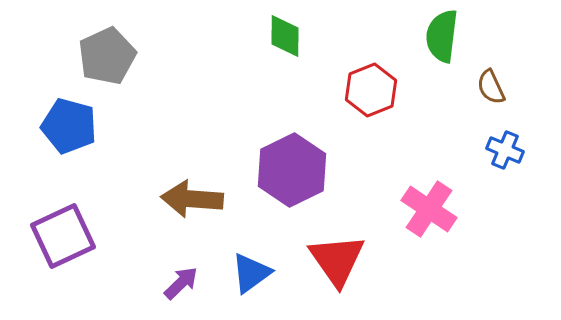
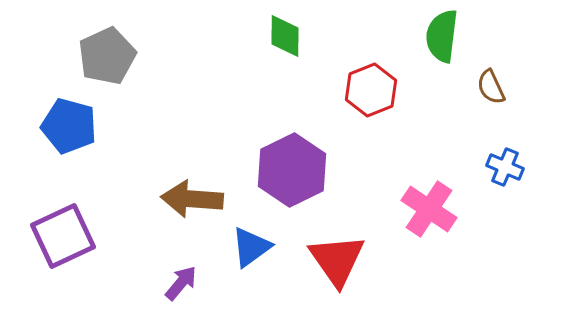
blue cross: moved 17 px down
blue triangle: moved 26 px up
purple arrow: rotated 6 degrees counterclockwise
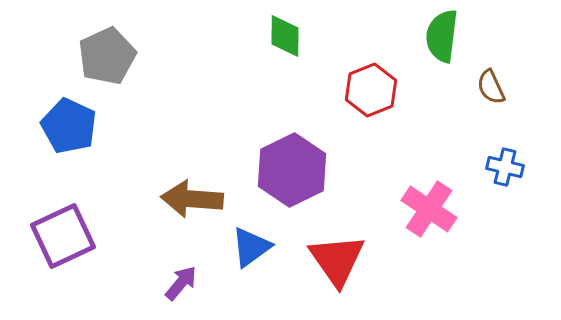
blue pentagon: rotated 10 degrees clockwise
blue cross: rotated 9 degrees counterclockwise
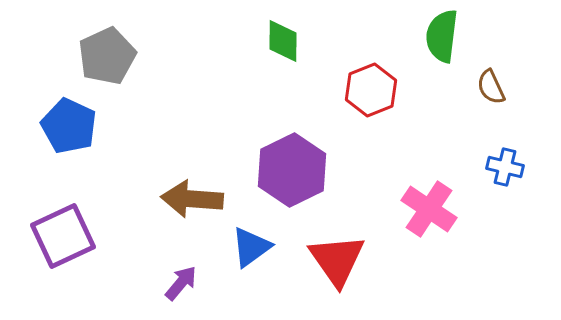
green diamond: moved 2 px left, 5 px down
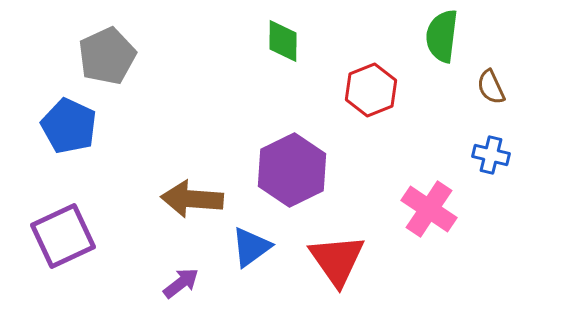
blue cross: moved 14 px left, 12 px up
purple arrow: rotated 12 degrees clockwise
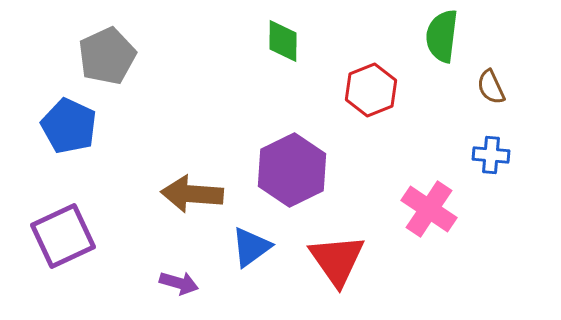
blue cross: rotated 9 degrees counterclockwise
brown arrow: moved 5 px up
purple arrow: moved 2 px left; rotated 54 degrees clockwise
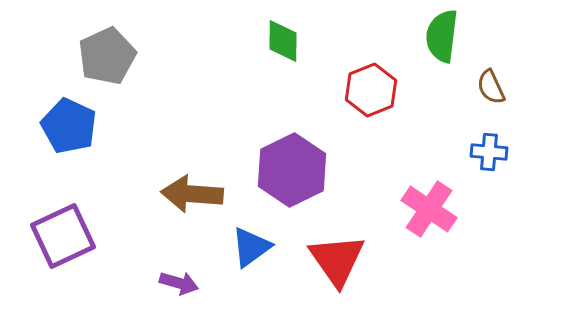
blue cross: moved 2 px left, 3 px up
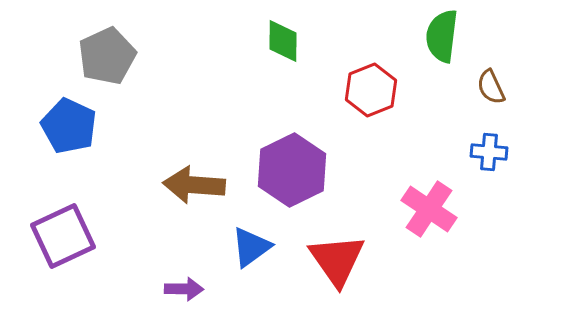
brown arrow: moved 2 px right, 9 px up
purple arrow: moved 5 px right, 6 px down; rotated 15 degrees counterclockwise
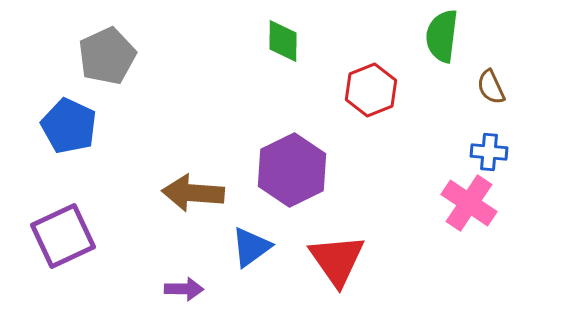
brown arrow: moved 1 px left, 8 px down
pink cross: moved 40 px right, 6 px up
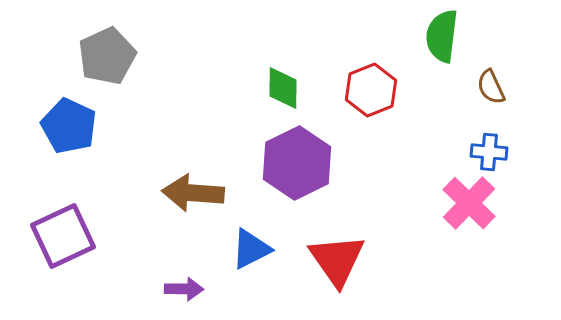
green diamond: moved 47 px down
purple hexagon: moved 5 px right, 7 px up
pink cross: rotated 10 degrees clockwise
blue triangle: moved 2 px down; rotated 9 degrees clockwise
